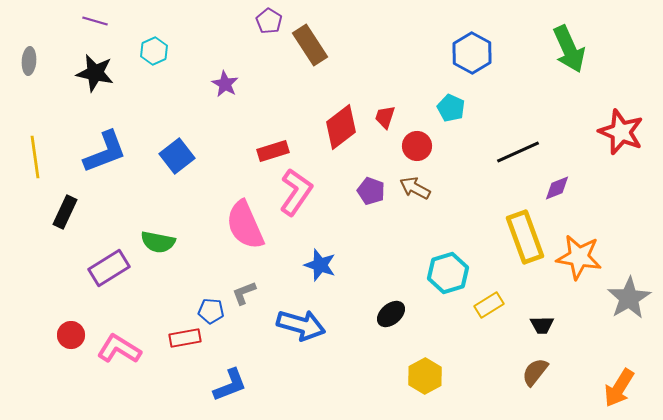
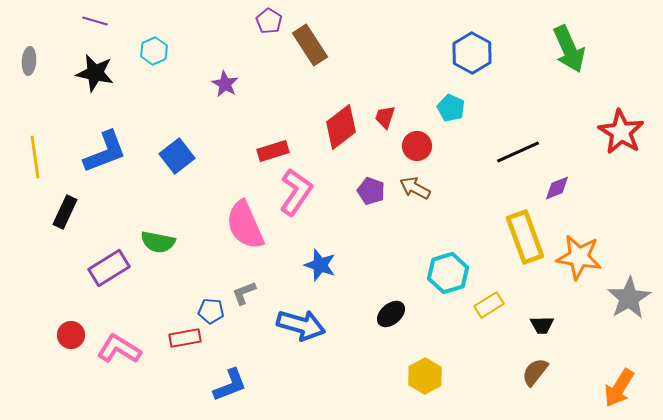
red star at (621, 132): rotated 9 degrees clockwise
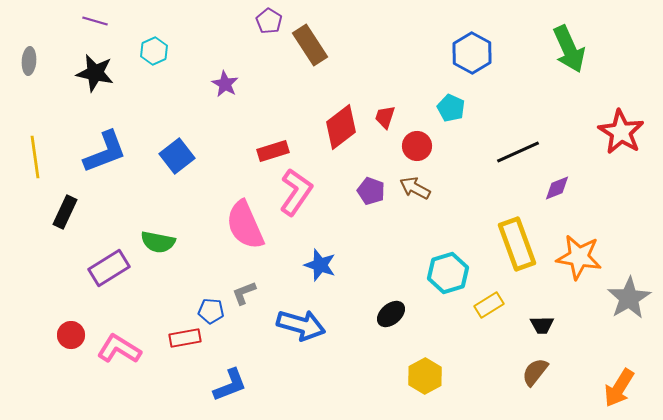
yellow rectangle at (525, 237): moved 8 px left, 7 px down
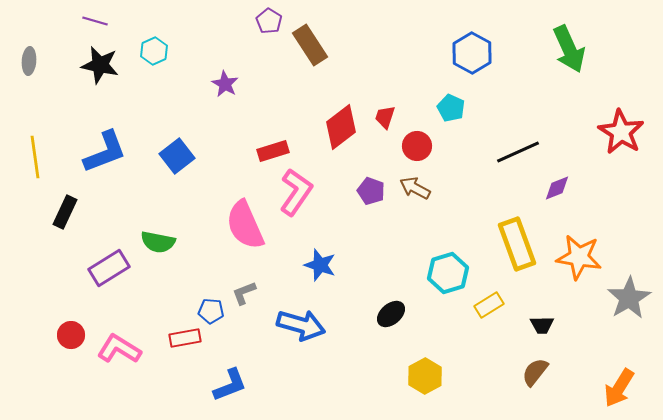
black star at (95, 73): moved 5 px right, 8 px up
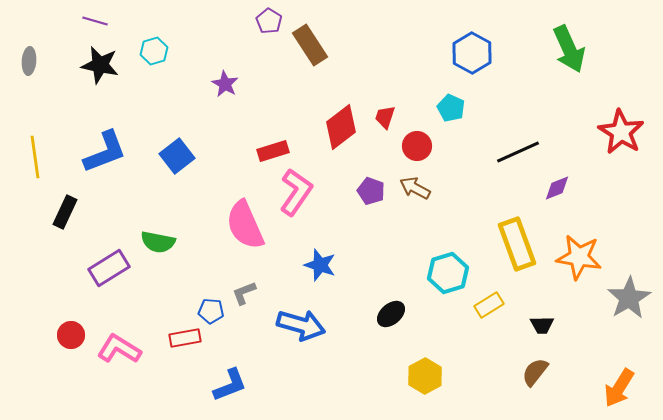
cyan hexagon at (154, 51): rotated 8 degrees clockwise
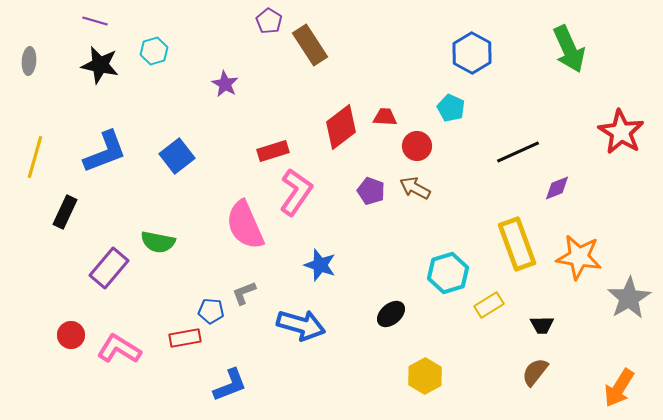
red trapezoid at (385, 117): rotated 75 degrees clockwise
yellow line at (35, 157): rotated 24 degrees clockwise
purple rectangle at (109, 268): rotated 18 degrees counterclockwise
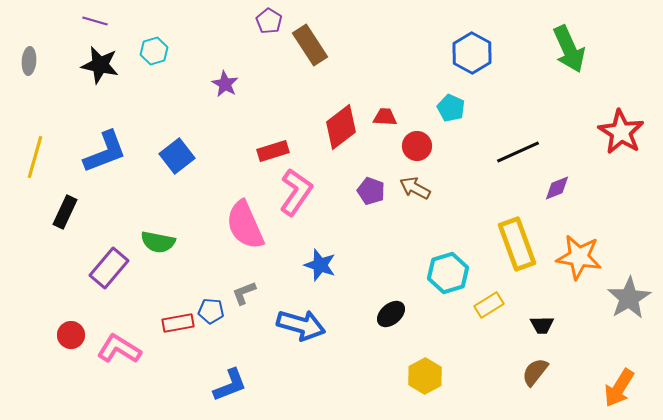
red rectangle at (185, 338): moved 7 px left, 15 px up
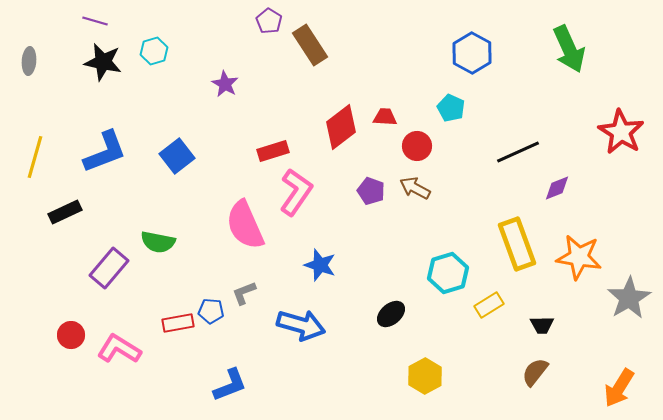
black star at (100, 65): moved 3 px right, 3 px up
black rectangle at (65, 212): rotated 40 degrees clockwise
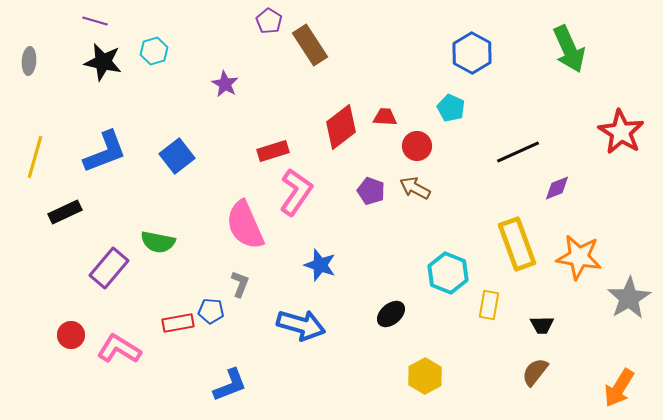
cyan hexagon at (448, 273): rotated 21 degrees counterclockwise
gray L-shape at (244, 293): moved 4 px left, 9 px up; rotated 132 degrees clockwise
yellow rectangle at (489, 305): rotated 48 degrees counterclockwise
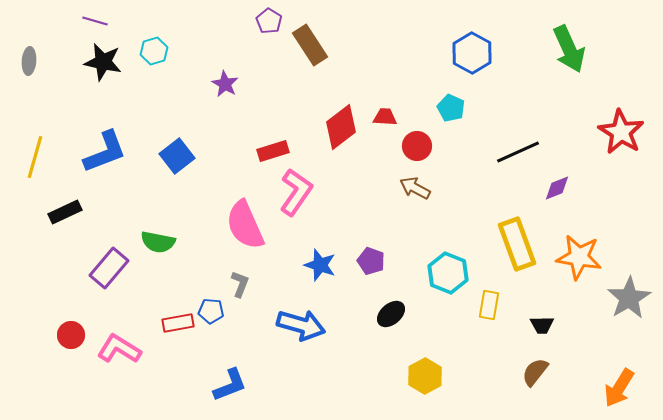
purple pentagon at (371, 191): moved 70 px down
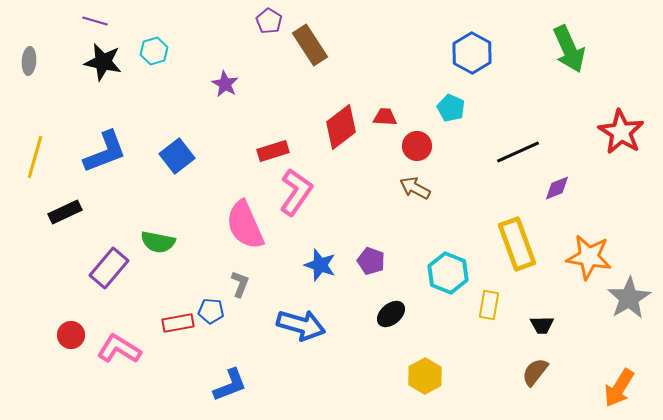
orange star at (579, 257): moved 10 px right
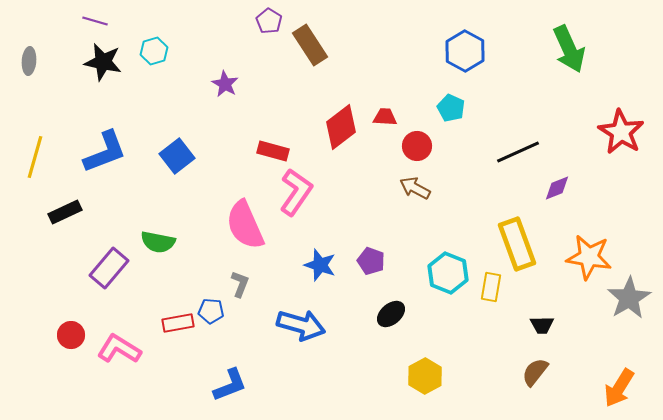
blue hexagon at (472, 53): moved 7 px left, 2 px up
red rectangle at (273, 151): rotated 32 degrees clockwise
yellow rectangle at (489, 305): moved 2 px right, 18 px up
